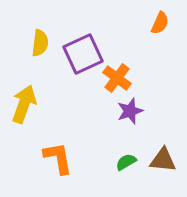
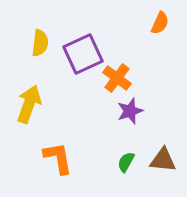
yellow arrow: moved 5 px right
green semicircle: rotated 30 degrees counterclockwise
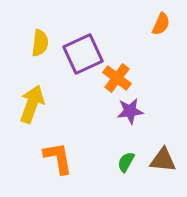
orange semicircle: moved 1 px right, 1 px down
yellow arrow: moved 3 px right
purple star: rotated 12 degrees clockwise
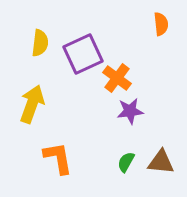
orange semicircle: rotated 30 degrees counterclockwise
brown triangle: moved 2 px left, 2 px down
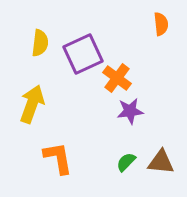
green semicircle: rotated 15 degrees clockwise
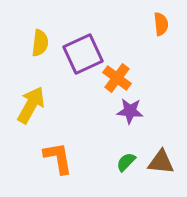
yellow arrow: moved 1 px left, 1 px down; rotated 9 degrees clockwise
purple star: rotated 12 degrees clockwise
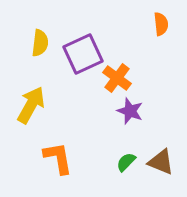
purple star: rotated 16 degrees clockwise
brown triangle: rotated 16 degrees clockwise
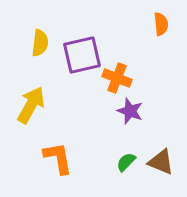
purple square: moved 1 px left, 1 px down; rotated 12 degrees clockwise
orange cross: rotated 16 degrees counterclockwise
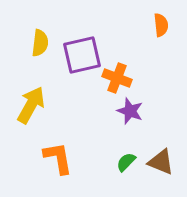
orange semicircle: moved 1 px down
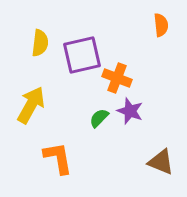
green semicircle: moved 27 px left, 44 px up
